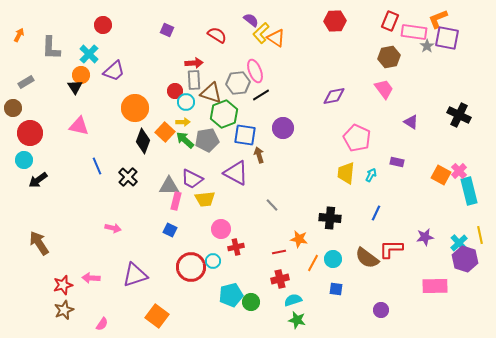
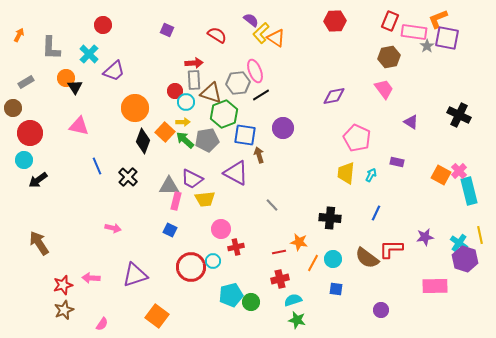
orange circle at (81, 75): moved 15 px left, 3 px down
orange star at (299, 239): moved 3 px down
cyan cross at (459, 243): rotated 12 degrees counterclockwise
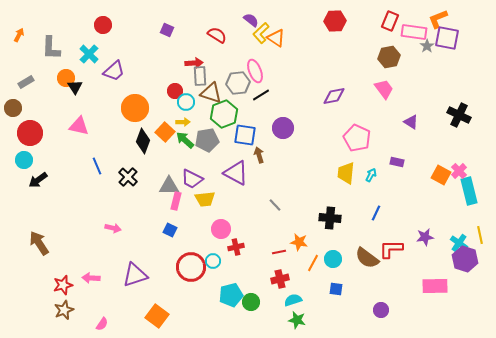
gray rectangle at (194, 80): moved 6 px right, 4 px up
gray line at (272, 205): moved 3 px right
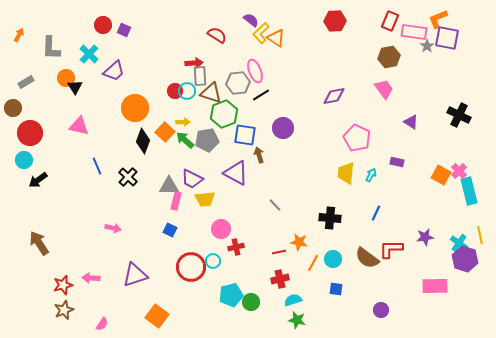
purple square at (167, 30): moved 43 px left
cyan circle at (186, 102): moved 1 px right, 11 px up
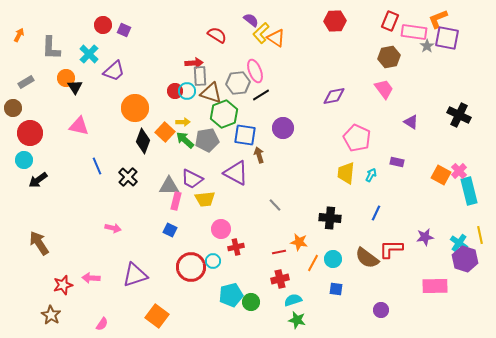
brown star at (64, 310): moved 13 px left, 5 px down; rotated 18 degrees counterclockwise
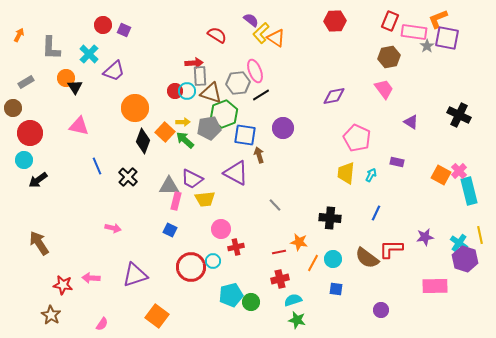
gray pentagon at (207, 140): moved 2 px right, 12 px up
red star at (63, 285): rotated 24 degrees clockwise
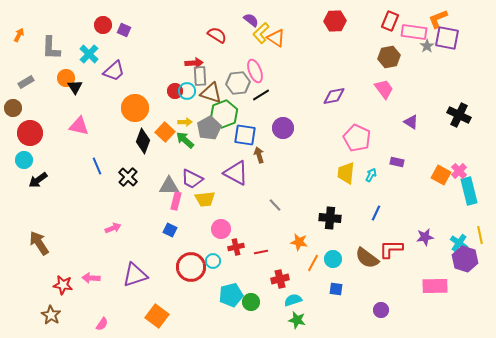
yellow arrow at (183, 122): moved 2 px right
gray pentagon at (209, 128): rotated 20 degrees counterclockwise
pink arrow at (113, 228): rotated 35 degrees counterclockwise
red line at (279, 252): moved 18 px left
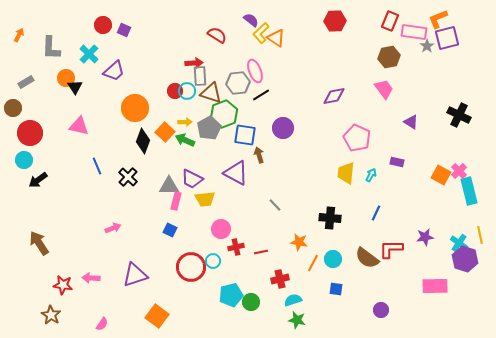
purple square at (447, 38): rotated 25 degrees counterclockwise
green arrow at (185, 140): rotated 18 degrees counterclockwise
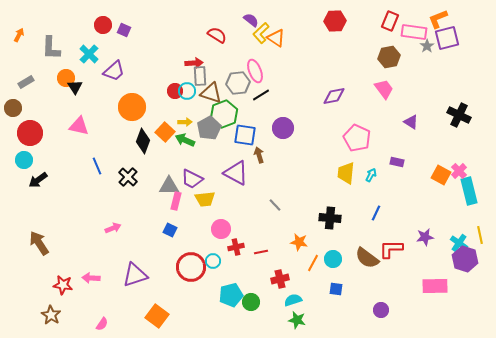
orange circle at (135, 108): moved 3 px left, 1 px up
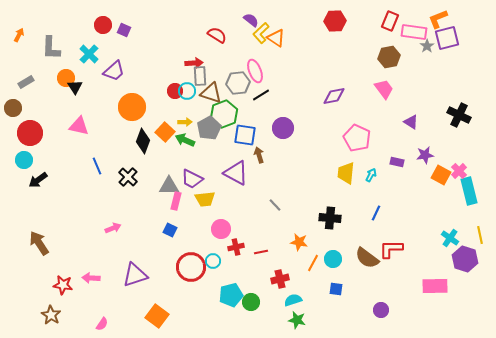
purple star at (425, 237): moved 82 px up
cyan cross at (459, 243): moved 9 px left, 5 px up
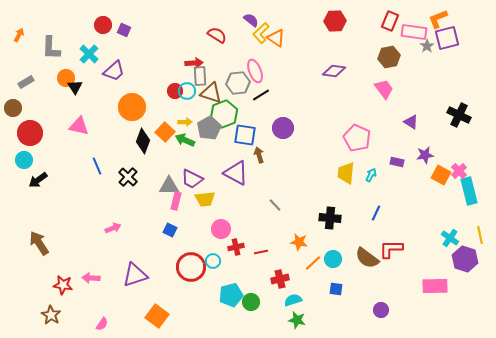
purple diamond at (334, 96): moved 25 px up; rotated 20 degrees clockwise
orange line at (313, 263): rotated 18 degrees clockwise
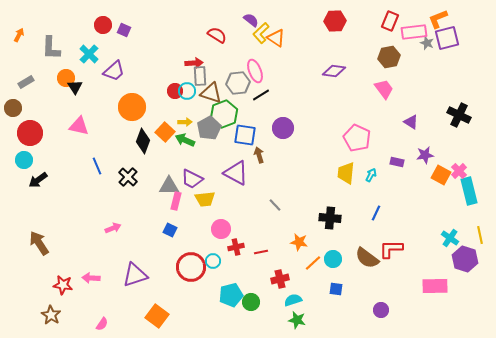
pink rectangle at (414, 32): rotated 15 degrees counterclockwise
gray star at (427, 46): moved 3 px up; rotated 16 degrees counterclockwise
